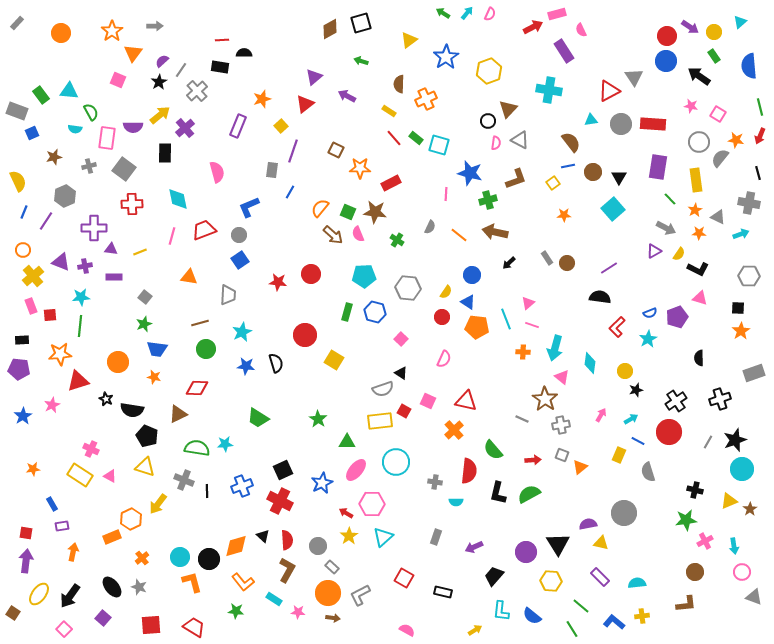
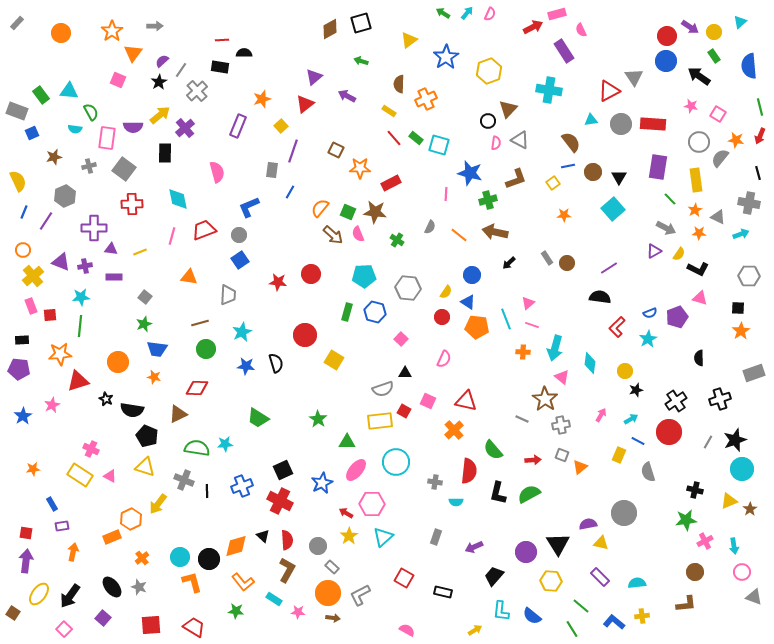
black triangle at (401, 373): moved 4 px right; rotated 32 degrees counterclockwise
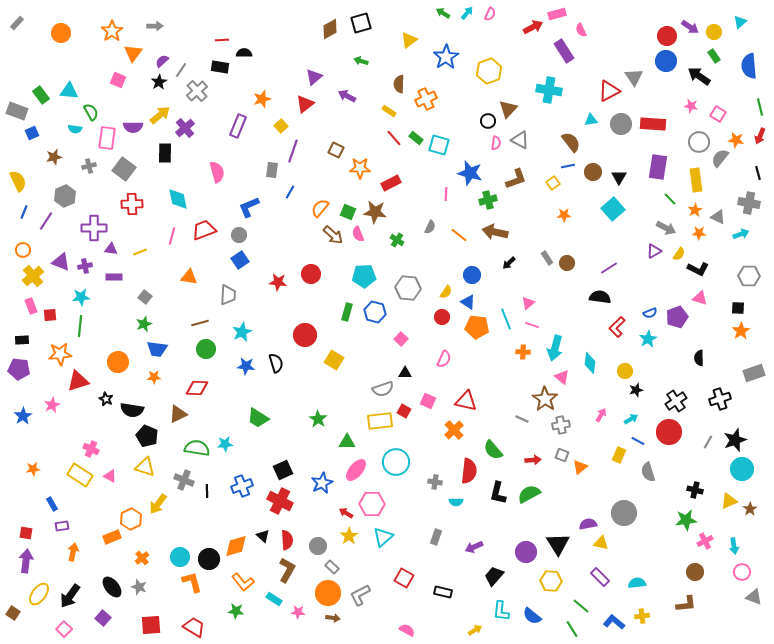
orange star at (154, 377): rotated 16 degrees counterclockwise
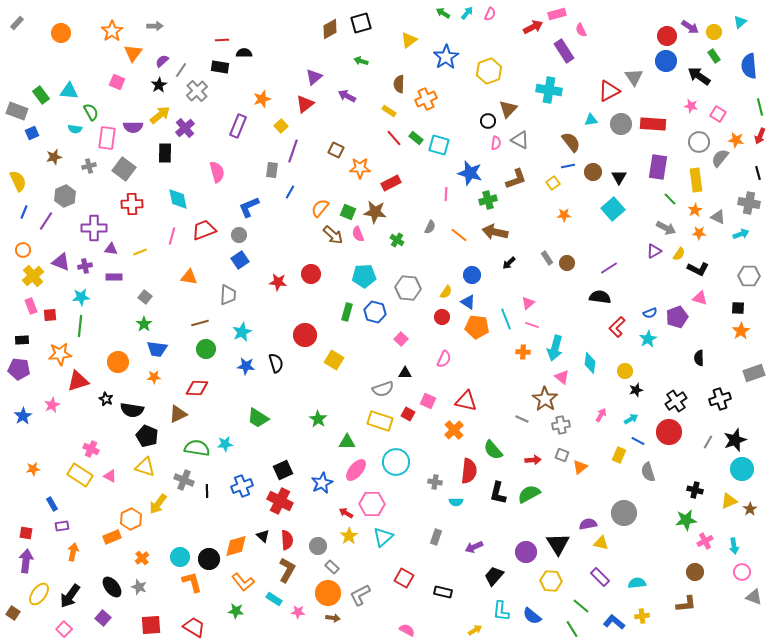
pink square at (118, 80): moved 1 px left, 2 px down
black star at (159, 82): moved 3 px down
green star at (144, 324): rotated 14 degrees counterclockwise
red square at (404, 411): moved 4 px right, 3 px down
yellow rectangle at (380, 421): rotated 25 degrees clockwise
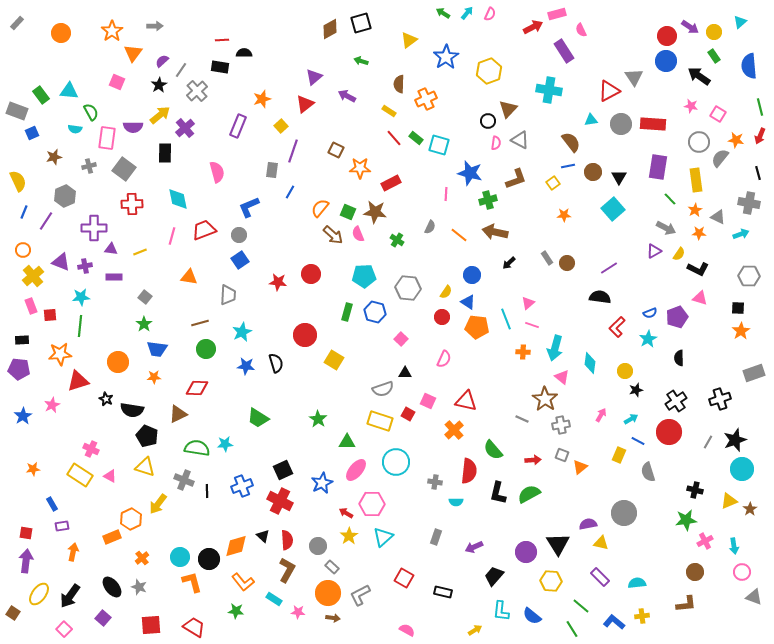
black semicircle at (699, 358): moved 20 px left
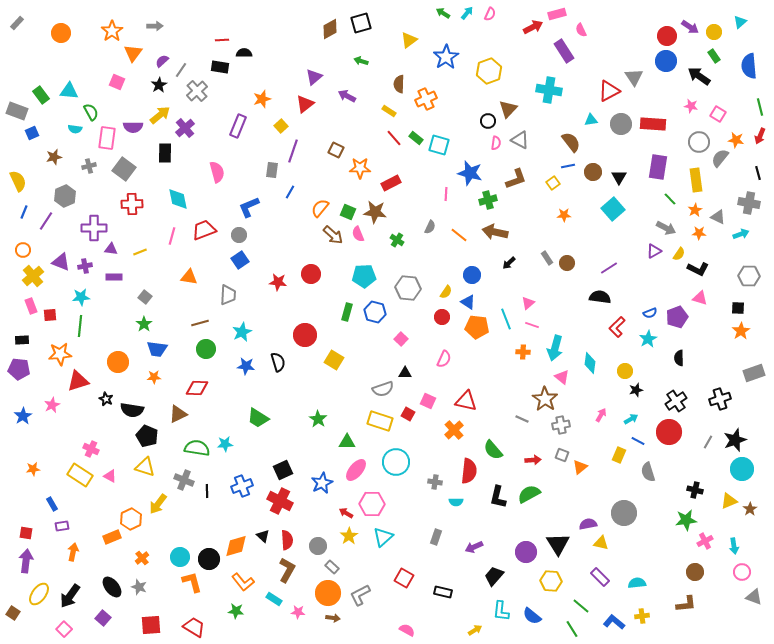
black semicircle at (276, 363): moved 2 px right, 1 px up
black L-shape at (498, 493): moved 4 px down
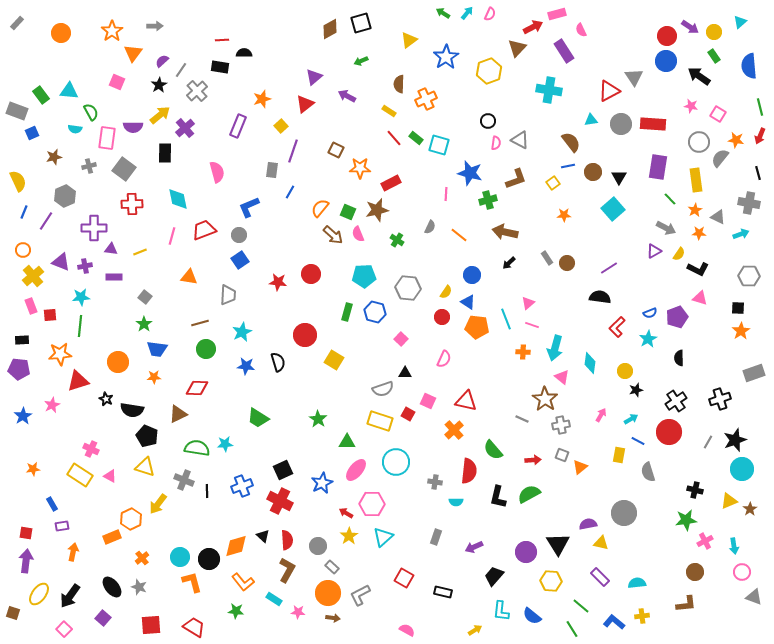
green arrow at (361, 61): rotated 40 degrees counterclockwise
brown triangle at (508, 109): moved 9 px right, 61 px up
brown star at (375, 212): moved 2 px right, 2 px up; rotated 20 degrees counterclockwise
brown arrow at (495, 232): moved 10 px right
yellow rectangle at (619, 455): rotated 14 degrees counterclockwise
brown square at (13, 613): rotated 16 degrees counterclockwise
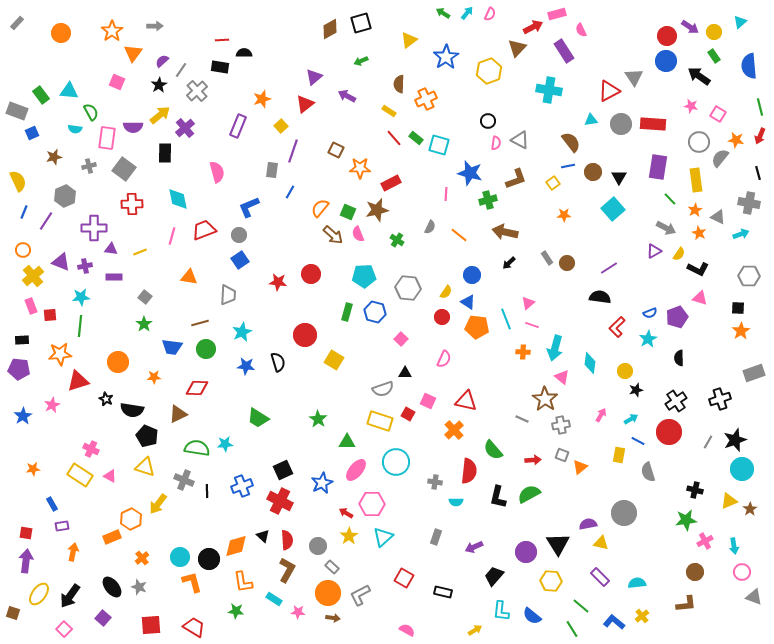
orange star at (699, 233): rotated 24 degrees clockwise
blue trapezoid at (157, 349): moved 15 px right, 2 px up
orange L-shape at (243, 582): rotated 30 degrees clockwise
yellow cross at (642, 616): rotated 32 degrees counterclockwise
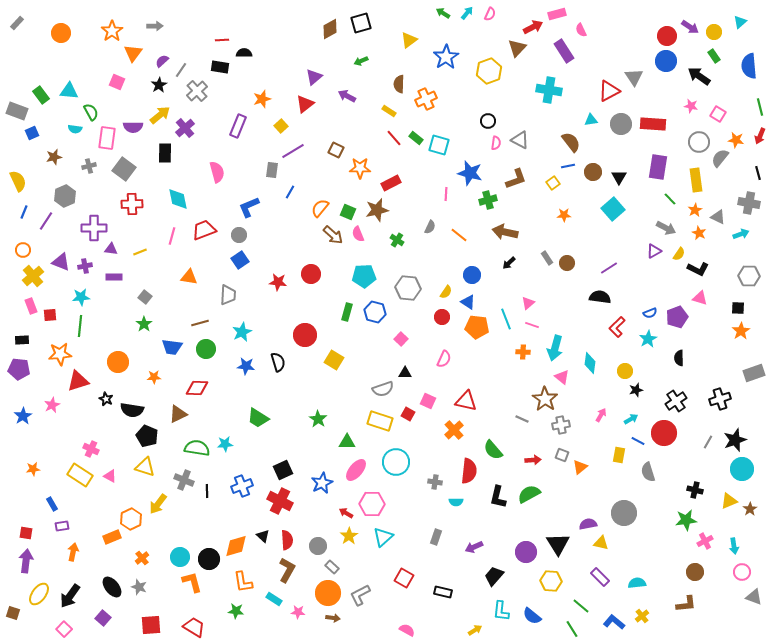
purple line at (293, 151): rotated 40 degrees clockwise
red circle at (669, 432): moved 5 px left, 1 px down
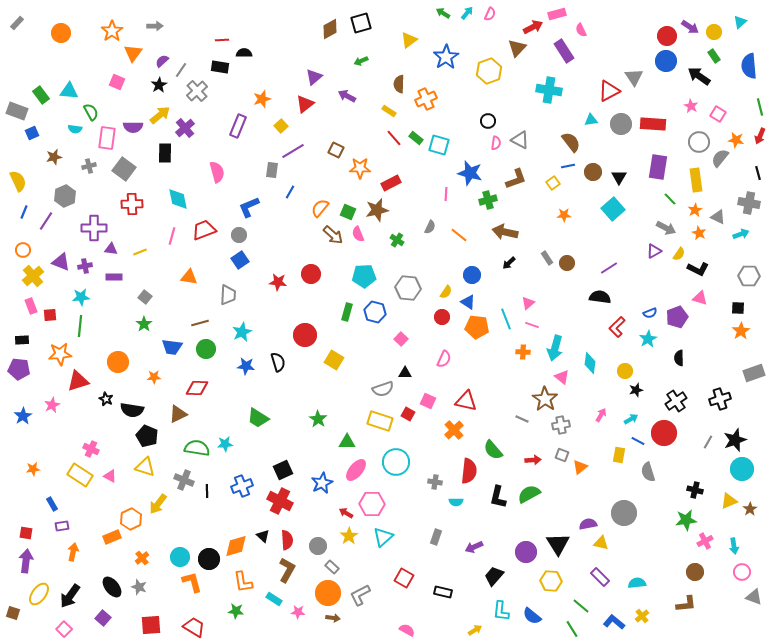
pink star at (691, 106): rotated 16 degrees clockwise
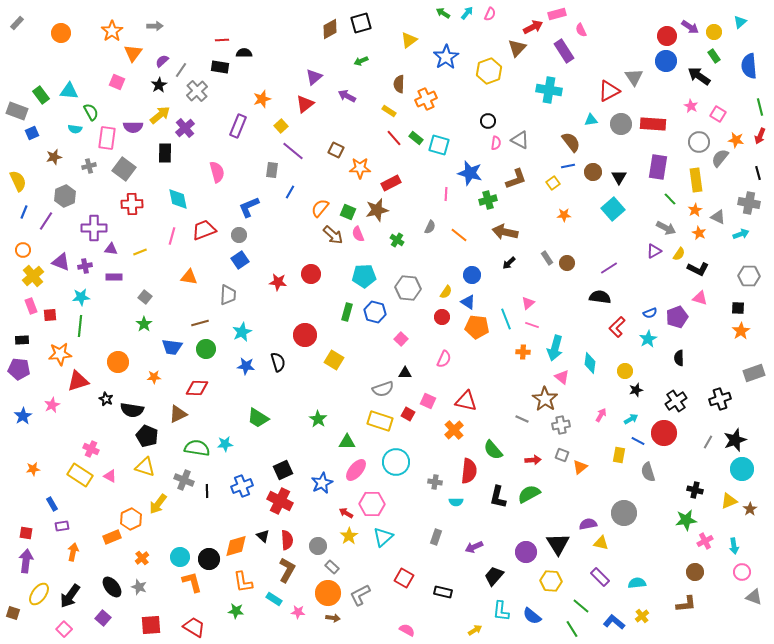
purple line at (293, 151): rotated 70 degrees clockwise
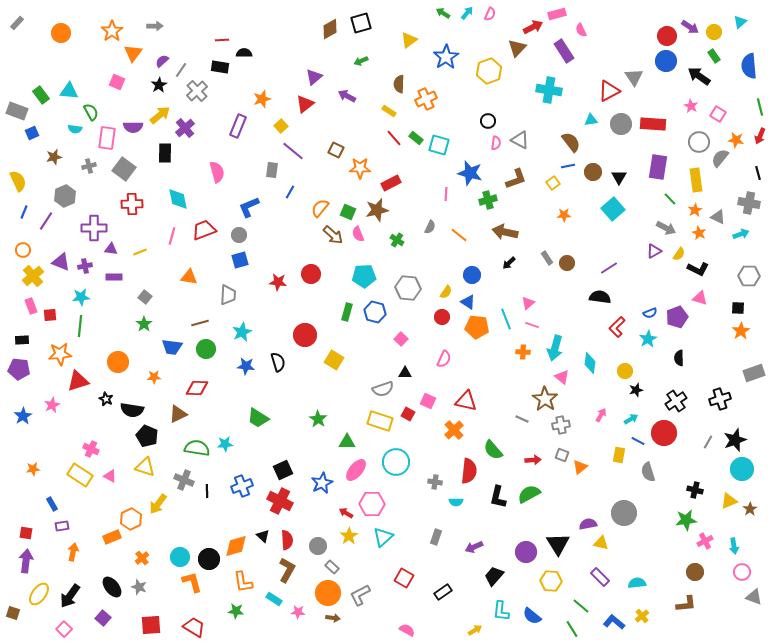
blue square at (240, 260): rotated 18 degrees clockwise
black rectangle at (443, 592): rotated 48 degrees counterclockwise
